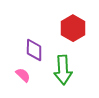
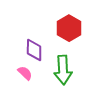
red hexagon: moved 4 px left
pink semicircle: moved 2 px right, 2 px up
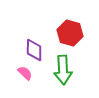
red hexagon: moved 1 px right, 5 px down; rotated 15 degrees counterclockwise
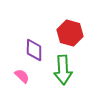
pink semicircle: moved 3 px left, 3 px down
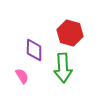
green arrow: moved 2 px up
pink semicircle: rotated 14 degrees clockwise
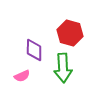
pink semicircle: rotated 98 degrees clockwise
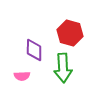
pink semicircle: rotated 21 degrees clockwise
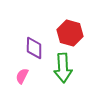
purple diamond: moved 2 px up
pink semicircle: rotated 119 degrees clockwise
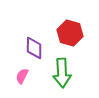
green arrow: moved 1 px left, 5 px down
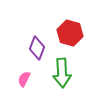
purple diamond: moved 3 px right; rotated 20 degrees clockwise
pink semicircle: moved 2 px right, 3 px down
